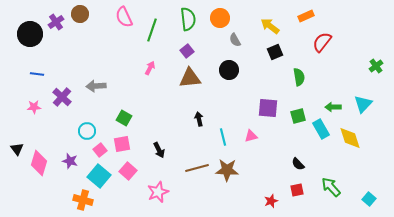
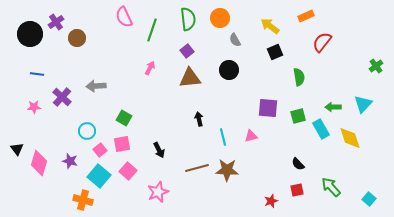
brown circle at (80, 14): moved 3 px left, 24 px down
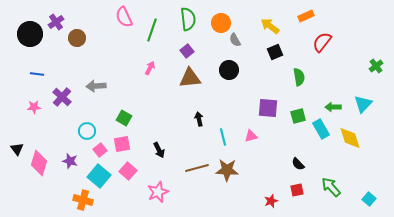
orange circle at (220, 18): moved 1 px right, 5 px down
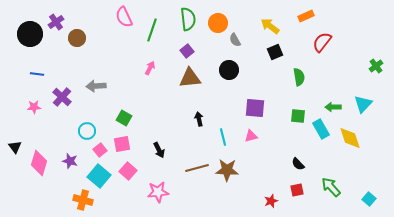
orange circle at (221, 23): moved 3 px left
purple square at (268, 108): moved 13 px left
green square at (298, 116): rotated 21 degrees clockwise
black triangle at (17, 149): moved 2 px left, 2 px up
pink star at (158, 192): rotated 15 degrees clockwise
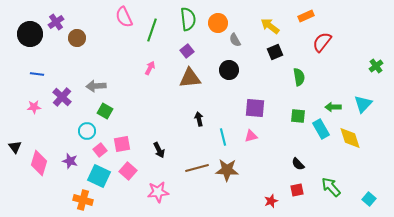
green square at (124, 118): moved 19 px left, 7 px up
cyan square at (99, 176): rotated 15 degrees counterclockwise
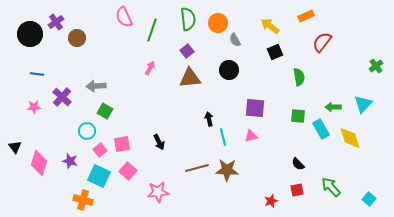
black arrow at (199, 119): moved 10 px right
black arrow at (159, 150): moved 8 px up
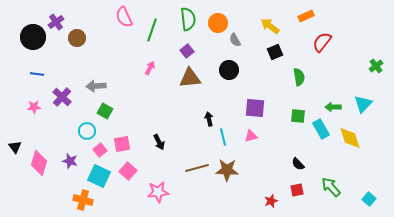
black circle at (30, 34): moved 3 px right, 3 px down
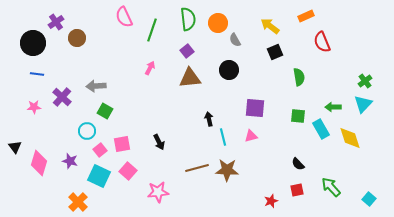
black circle at (33, 37): moved 6 px down
red semicircle at (322, 42): rotated 60 degrees counterclockwise
green cross at (376, 66): moved 11 px left, 15 px down
orange cross at (83, 200): moved 5 px left, 2 px down; rotated 30 degrees clockwise
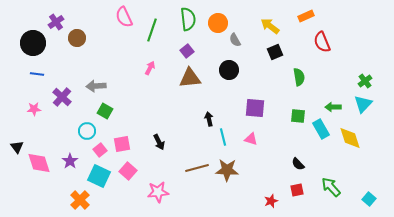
pink star at (34, 107): moved 2 px down
pink triangle at (251, 136): moved 3 px down; rotated 32 degrees clockwise
black triangle at (15, 147): moved 2 px right
purple star at (70, 161): rotated 21 degrees clockwise
pink diamond at (39, 163): rotated 35 degrees counterclockwise
orange cross at (78, 202): moved 2 px right, 2 px up
